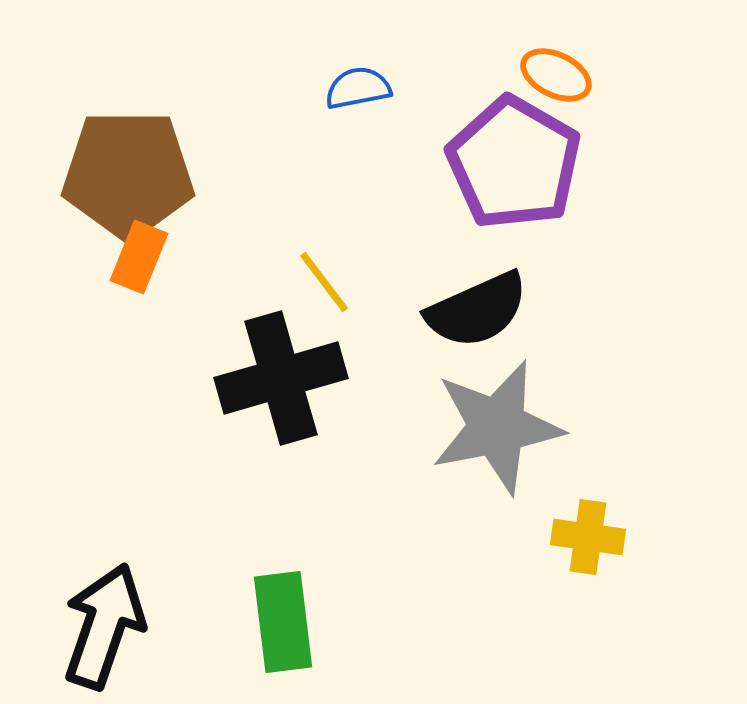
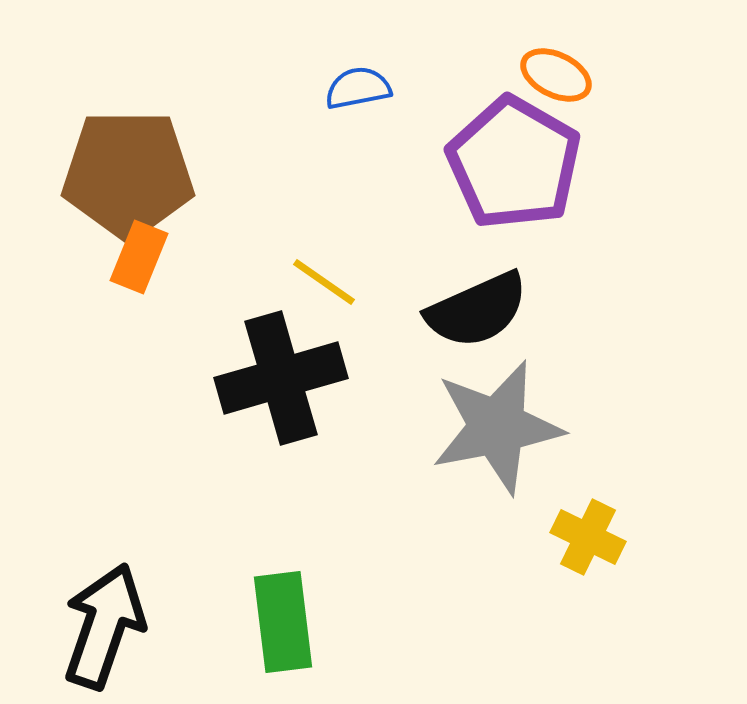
yellow line: rotated 18 degrees counterclockwise
yellow cross: rotated 18 degrees clockwise
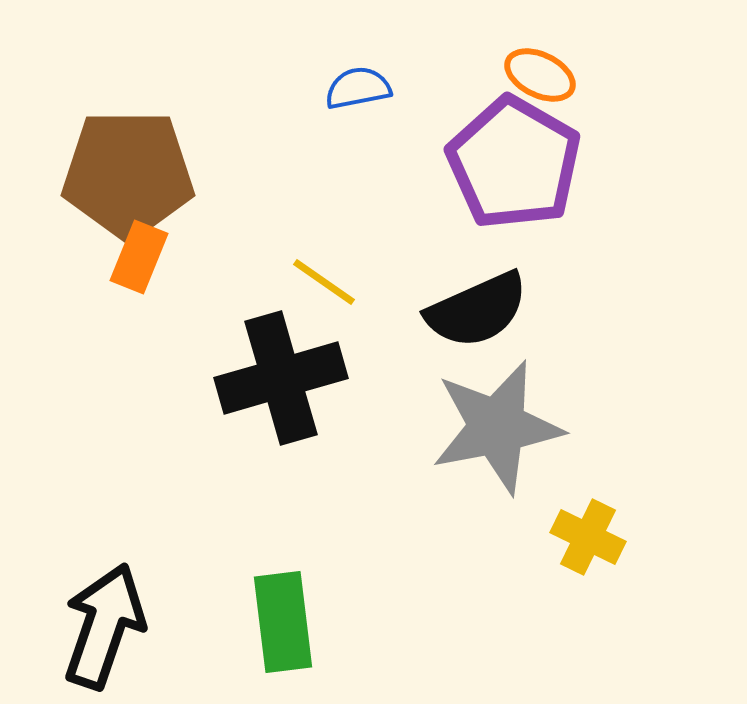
orange ellipse: moved 16 px left
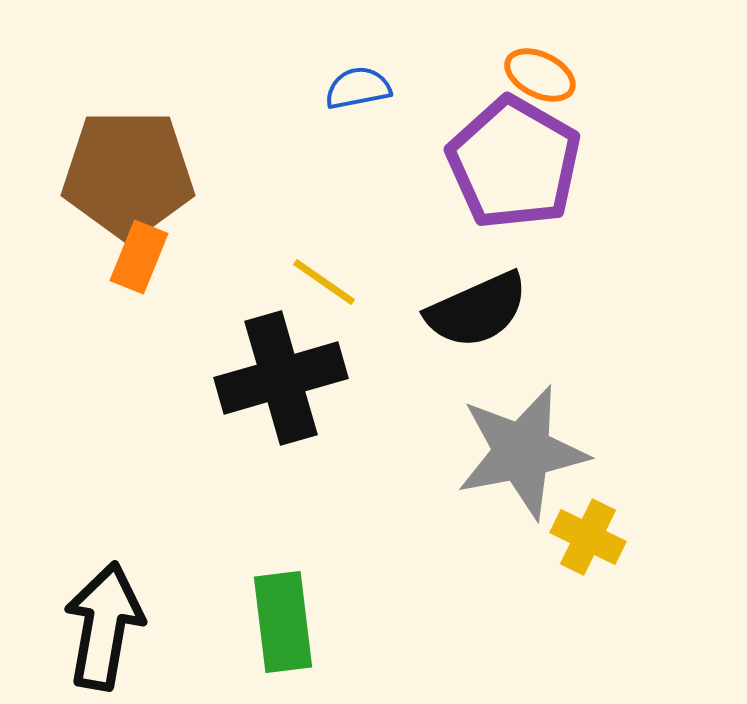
gray star: moved 25 px right, 25 px down
black arrow: rotated 9 degrees counterclockwise
